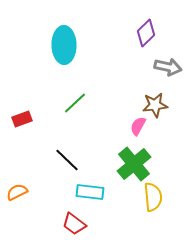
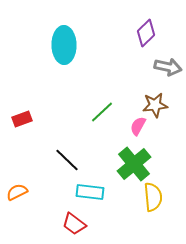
green line: moved 27 px right, 9 px down
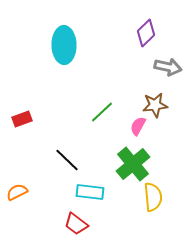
green cross: moved 1 px left
red trapezoid: moved 2 px right
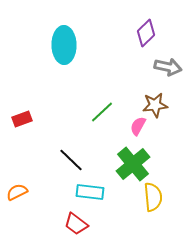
black line: moved 4 px right
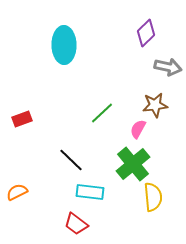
green line: moved 1 px down
pink semicircle: moved 3 px down
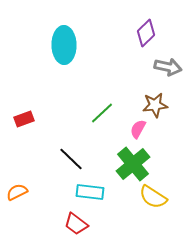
red rectangle: moved 2 px right
black line: moved 1 px up
yellow semicircle: rotated 128 degrees clockwise
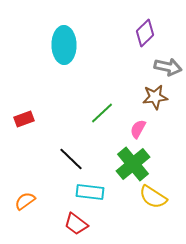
purple diamond: moved 1 px left
brown star: moved 8 px up
orange semicircle: moved 8 px right, 9 px down; rotated 10 degrees counterclockwise
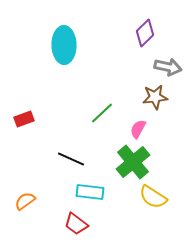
black line: rotated 20 degrees counterclockwise
green cross: moved 2 px up
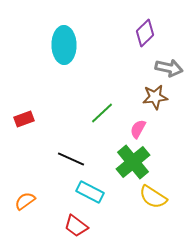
gray arrow: moved 1 px right, 1 px down
cyan rectangle: rotated 20 degrees clockwise
red trapezoid: moved 2 px down
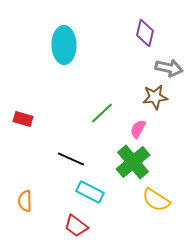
purple diamond: rotated 32 degrees counterclockwise
red rectangle: moved 1 px left; rotated 36 degrees clockwise
yellow semicircle: moved 3 px right, 3 px down
orange semicircle: rotated 55 degrees counterclockwise
